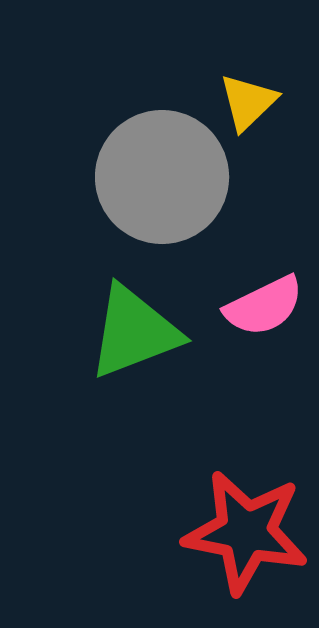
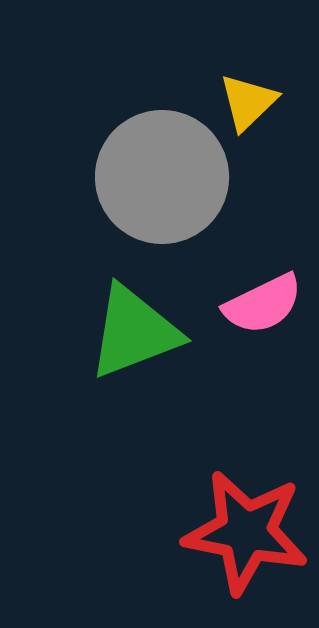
pink semicircle: moved 1 px left, 2 px up
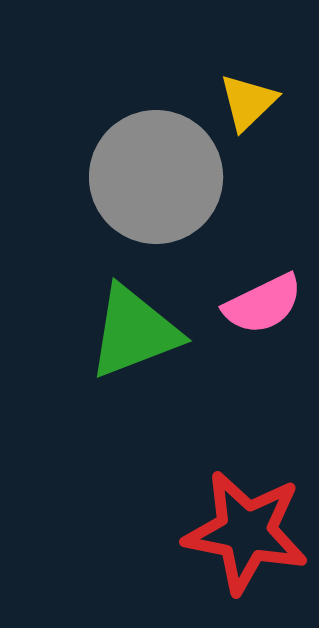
gray circle: moved 6 px left
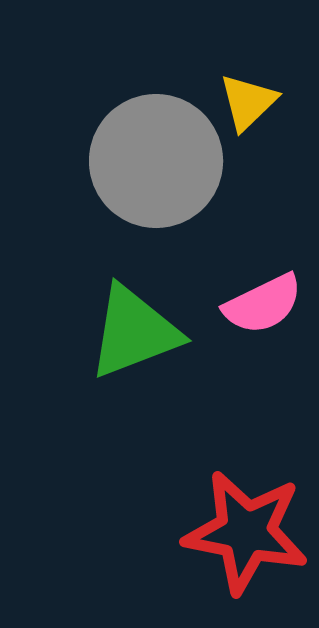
gray circle: moved 16 px up
